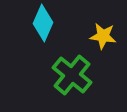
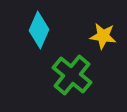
cyan diamond: moved 4 px left, 7 px down
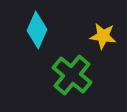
cyan diamond: moved 2 px left
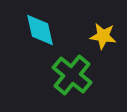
cyan diamond: moved 3 px right; rotated 36 degrees counterclockwise
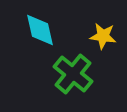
green cross: moved 1 px right, 1 px up
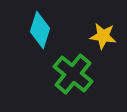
cyan diamond: rotated 30 degrees clockwise
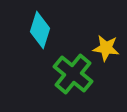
yellow star: moved 3 px right, 12 px down
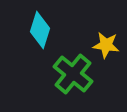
yellow star: moved 3 px up
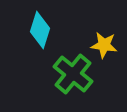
yellow star: moved 2 px left
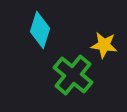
green cross: moved 1 px down
